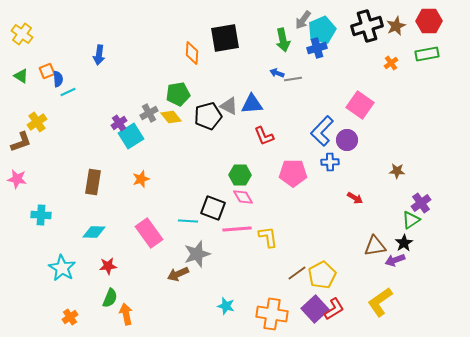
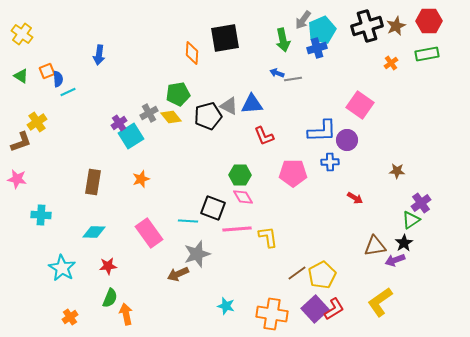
blue L-shape at (322, 131): rotated 136 degrees counterclockwise
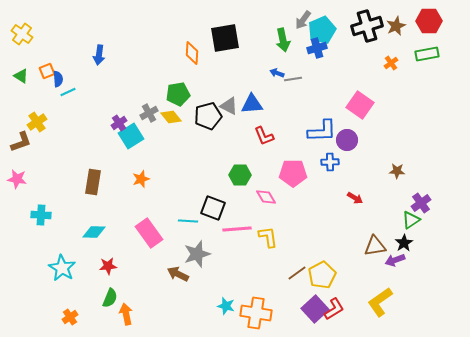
pink diamond at (243, 197): moved 23 px right
brown arrow at (178, 274): rotated 50 degrees clockwise
orange cross at (272, 314): moved 16 px left, 1 px up
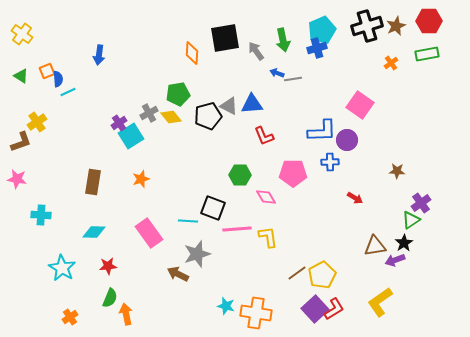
gray arrow at (303, 20): moved 47 px left, 31 px down; rotated 108 degrees clockwise
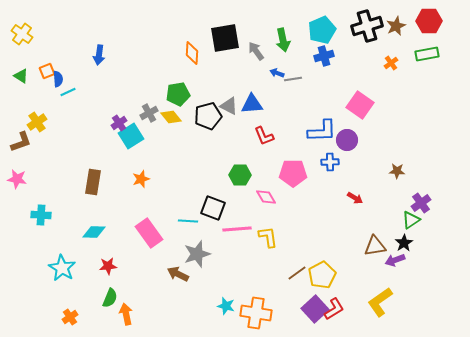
blue cross at (317, 48): moved 7 px right, 8 px down
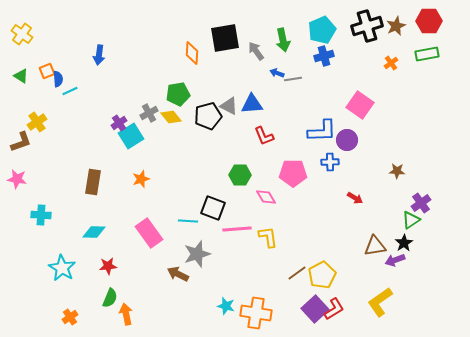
cyan line at (68, 92): moved 2 px right, 1 px up
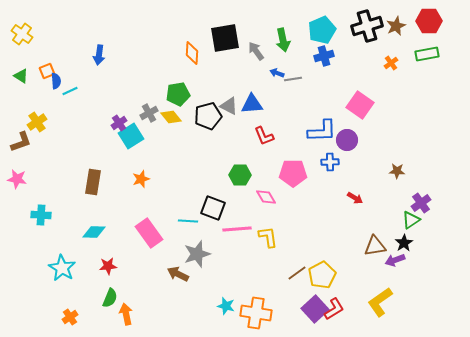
blue semicircle at (58, 79): moved 2 px left, 2 px down
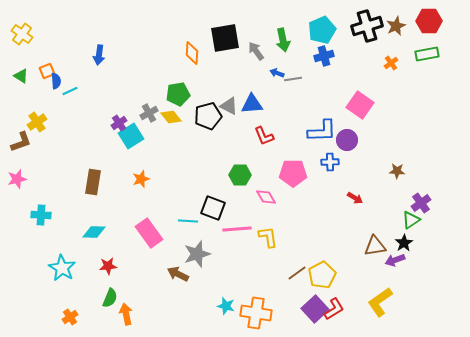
pink star at (17, 179): rotated 24 degrees counterclockwise
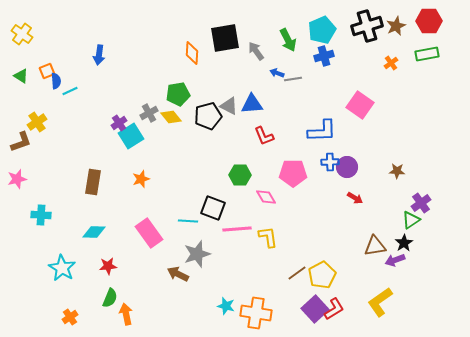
green arrow at (283, 40): moved 5 px right; rotated 15 degrees counterclockwise
purple circle at (347, 140): moved 27 px down
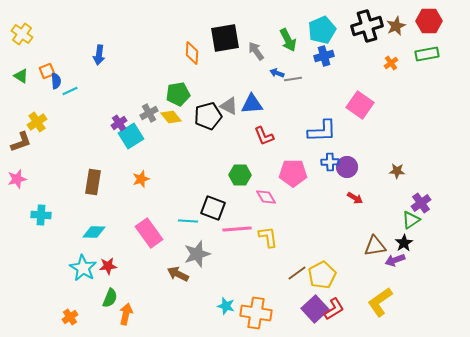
cyan star at (62, 268): moved 21 px right
orange arrow at (126, 314): rotated 25 degrees clockwise
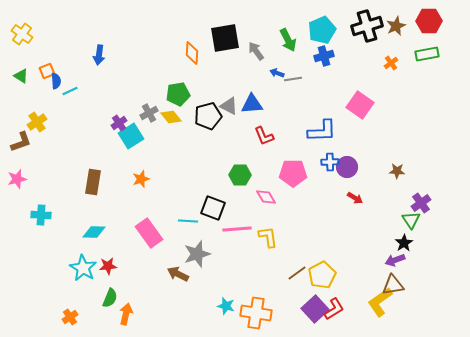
green triangle at (411, 220): rotated 30 degrees counterclockwise
brown triangle at (375, 246): moved 18 px right, 39 px down
